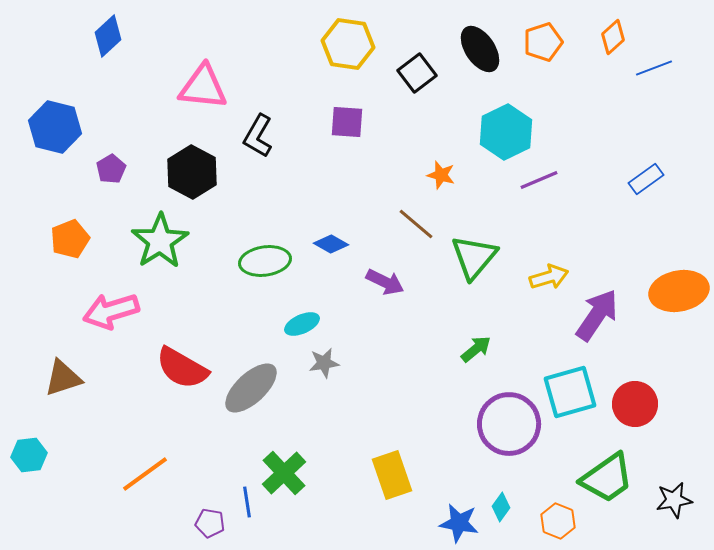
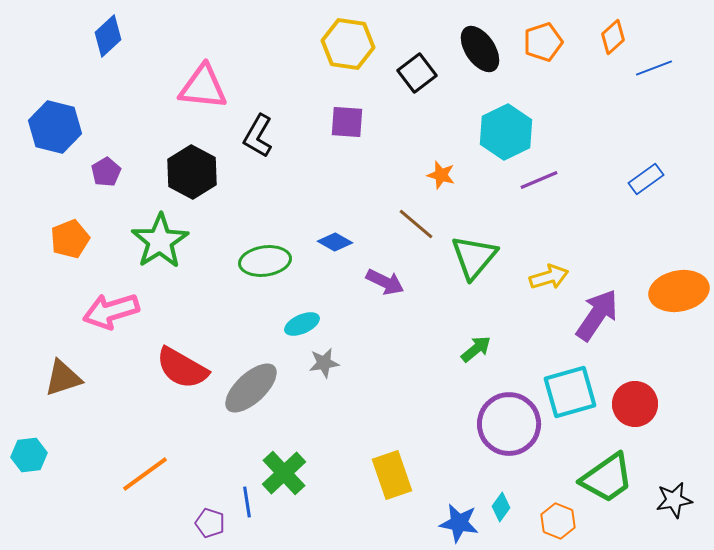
purple pentagon at (111, 169): moved 5 px left, 3 px down
blue diamond at (331, 244): moved 4 px right, 2 px up
purple pentagon at (210, 523): rotated 8 degrees clockwise
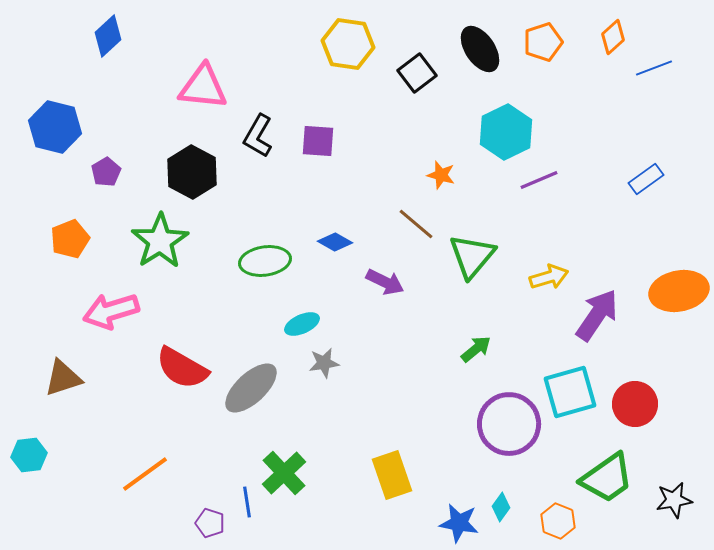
purple square at (347, 122): moved 29 px left, 19 px down
green triangle at (474, 257): moved 2 px left, 1 px up
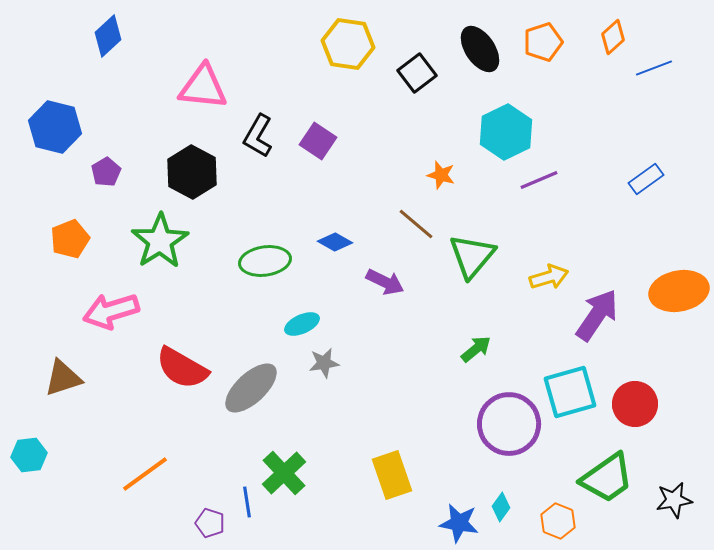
purple square at (318, 141): rotated 30 degrees clockwise
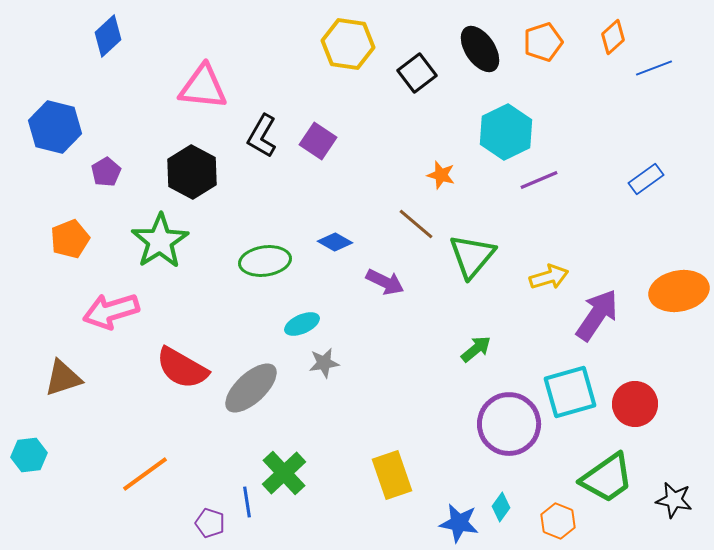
black L-shape at (258, 136): moved 4 px right
black star at (674, 500): rotated 21 degrees clockwise
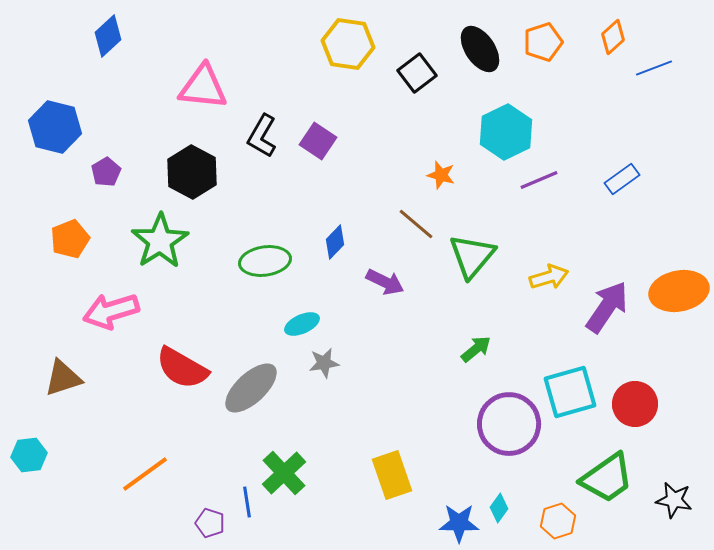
blue rectangle at (646, 179): moved 24 px left
blue diamond at (335, 242): rotated 76 degrees counterclockwise
purple arrow at (597, 315): moved 10 px right, 8 px up
cyan diamond at (501, 507): moved 2 px left, 1 px down
orange hexagon at (558, 521): rotated 20 degrees clockwise
blue star at (459, 523): rotated 9 degrees counterclockwise
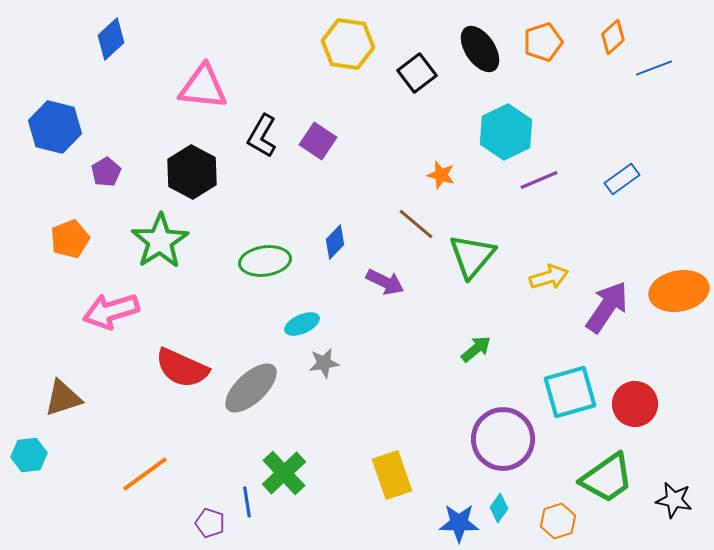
blue diamond at (108, 36): moved 3 px right, 3 px down
red semicircle at (182, 368): rotated 6 degrees counterclockwise
brown triangle at (63, 378): moved 20 px down
purple circle at (509, 424): moved 6 px left, 15 px down
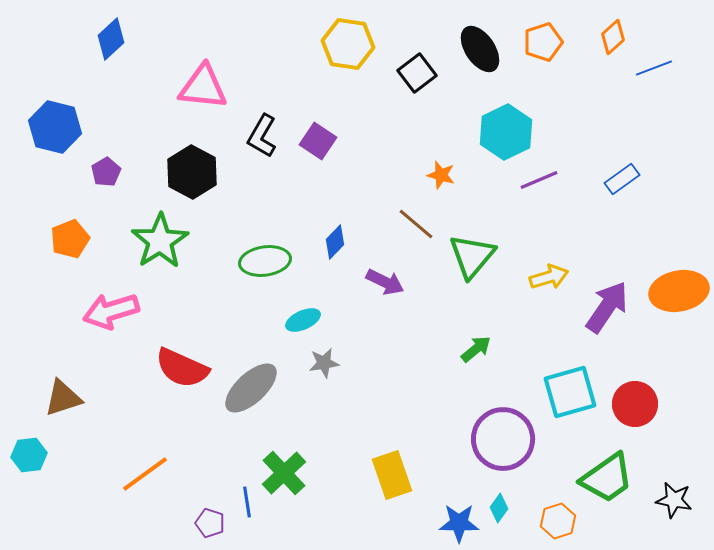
cyan ellipse at (302, 324): moved 1 px right, 4 px up
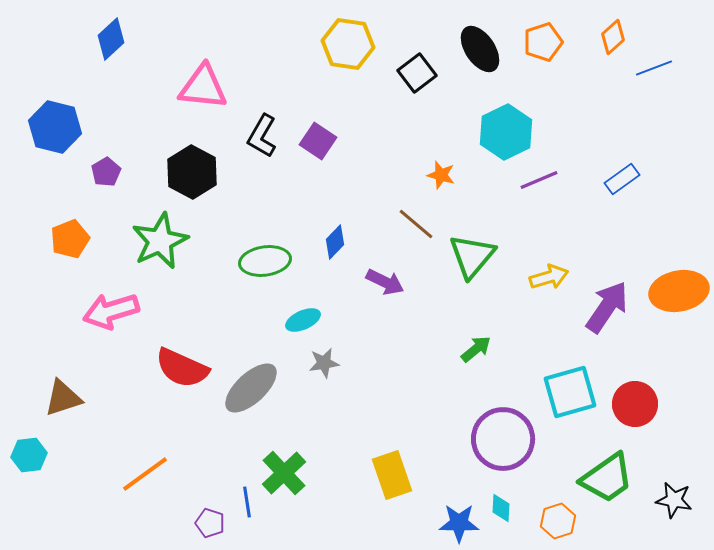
green star at (160, 241): rotated 8 degrees clockwise
cyan diamond at (499, 508): moved 2 px right; rotated 32 degrees counterclockwise
